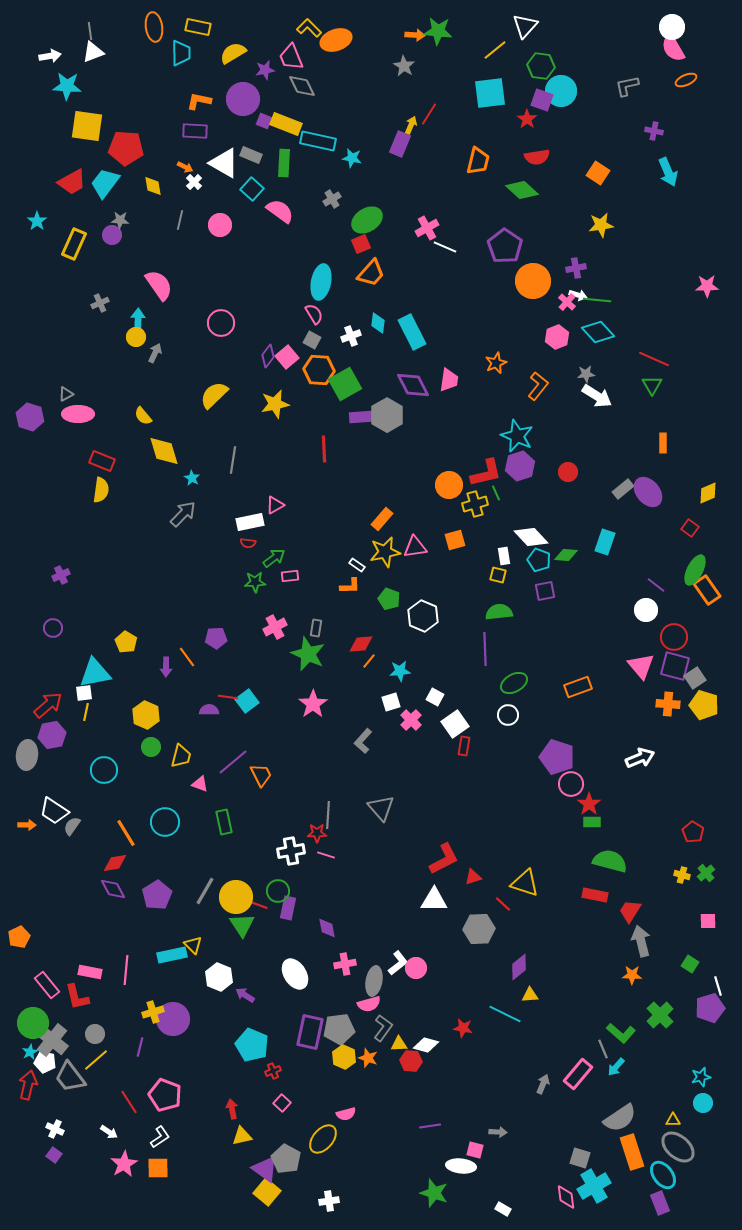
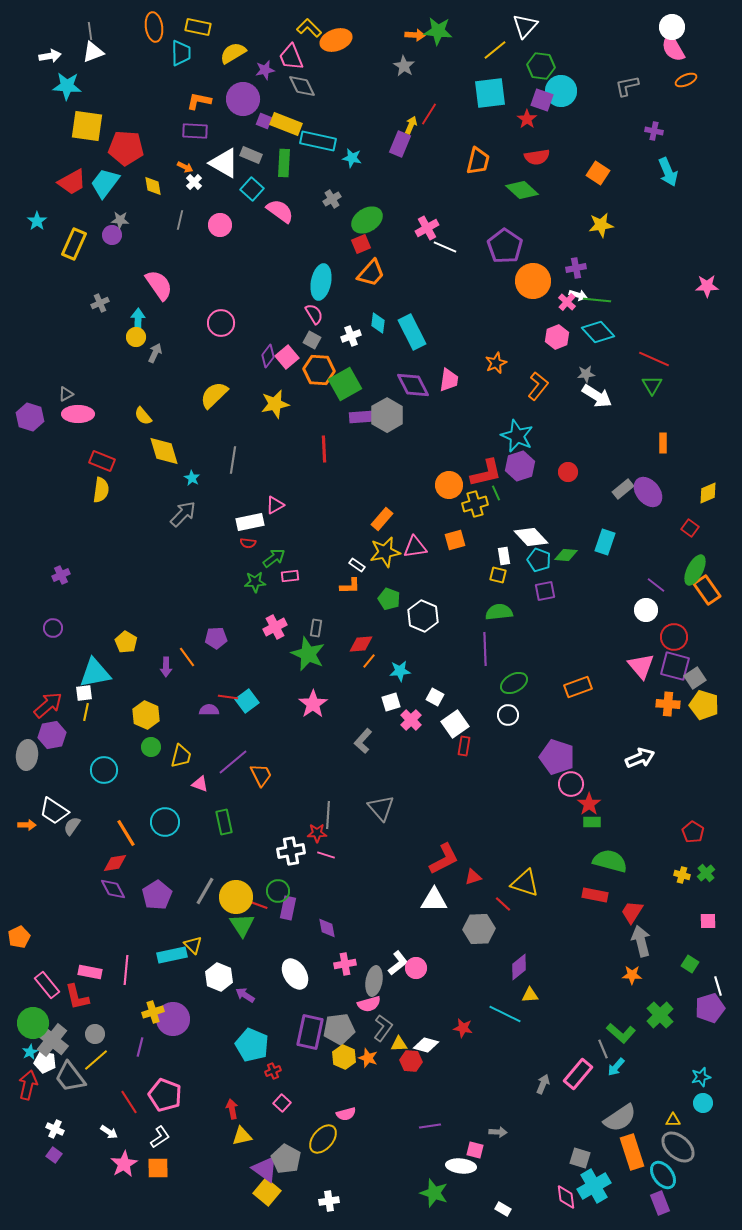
red trapezoid at (630, 911): moved 2 px right, 1 px down
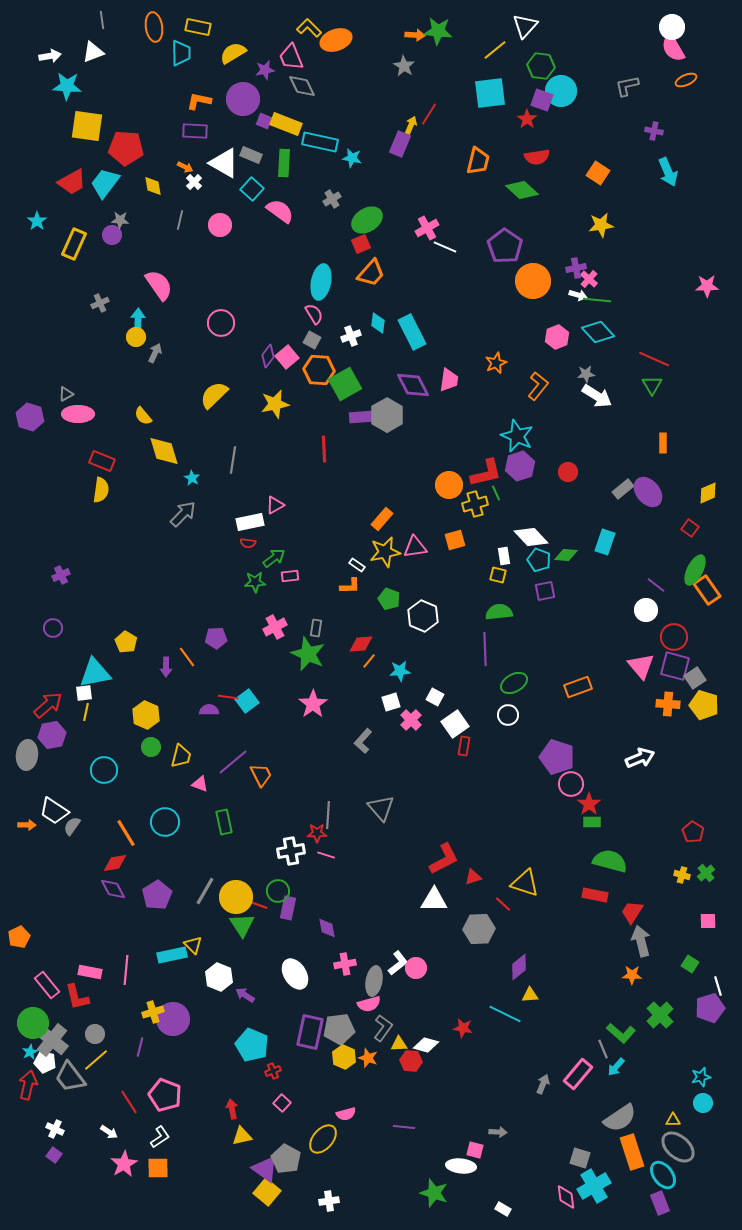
gray line at (90, 31): moved 12 px right, 11 px up
cyan rectangle at (318, 141): moved 2 px right, 1 px down
pink cross at (567, 302): moved 22 px right, 23 px up
purple line at (430, 1126): moved 26 px left, 1 px down; rotated 15 degrees clockwise
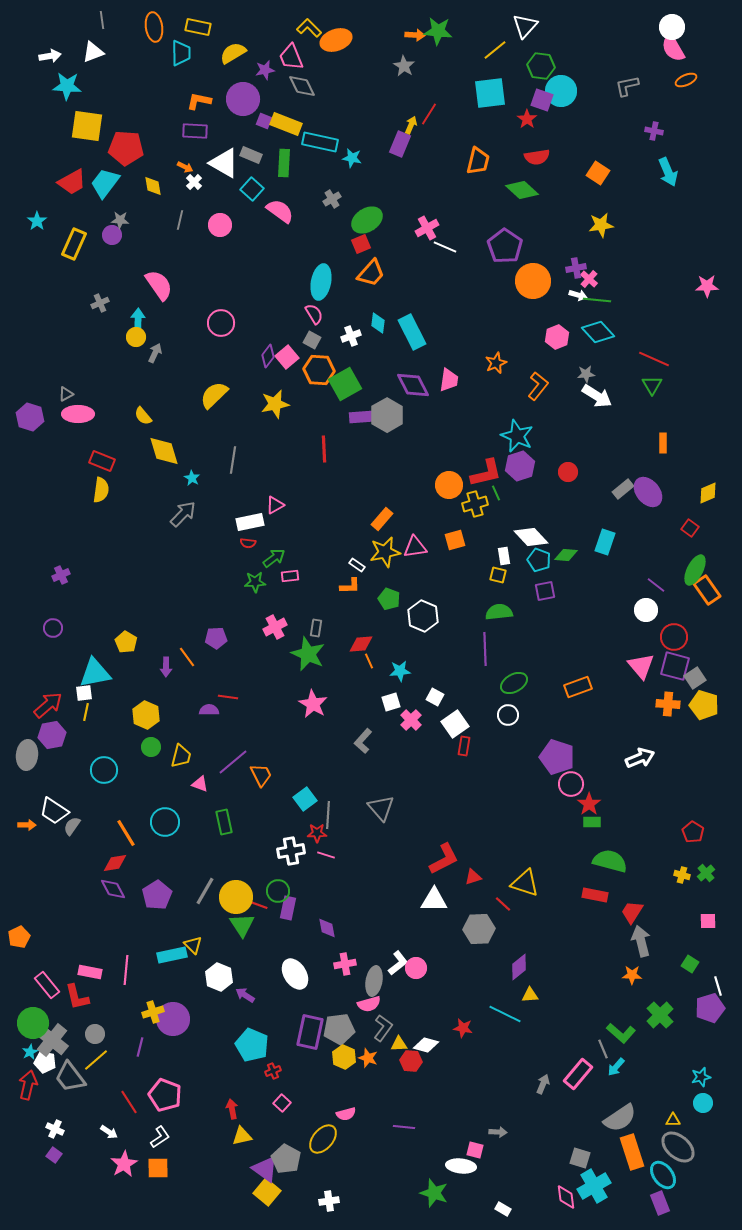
orange line at (369, 661): rotated 63 degrees counterclockwise
cyan square at (247, 701): moved 58 px right, 98 px down
pink star at (313, 704): rotated 8 degrees counterclockwise
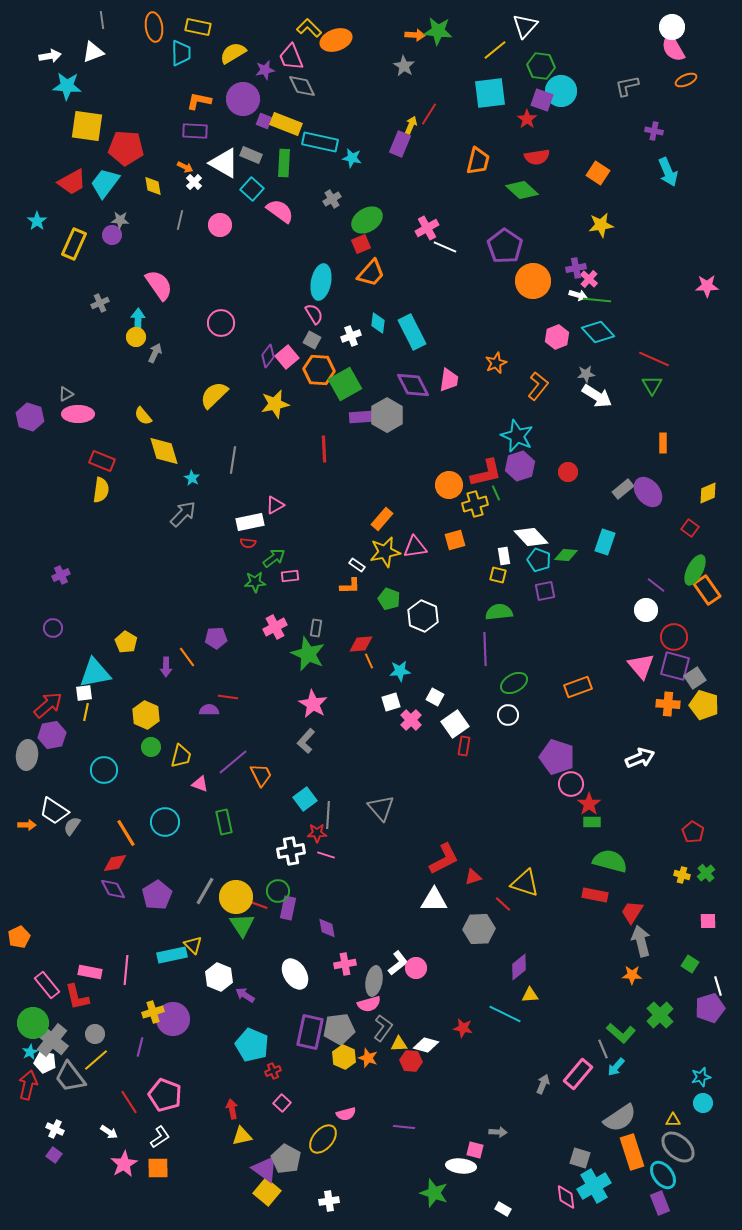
gray L-shape at (363, 741): moved 57 px left
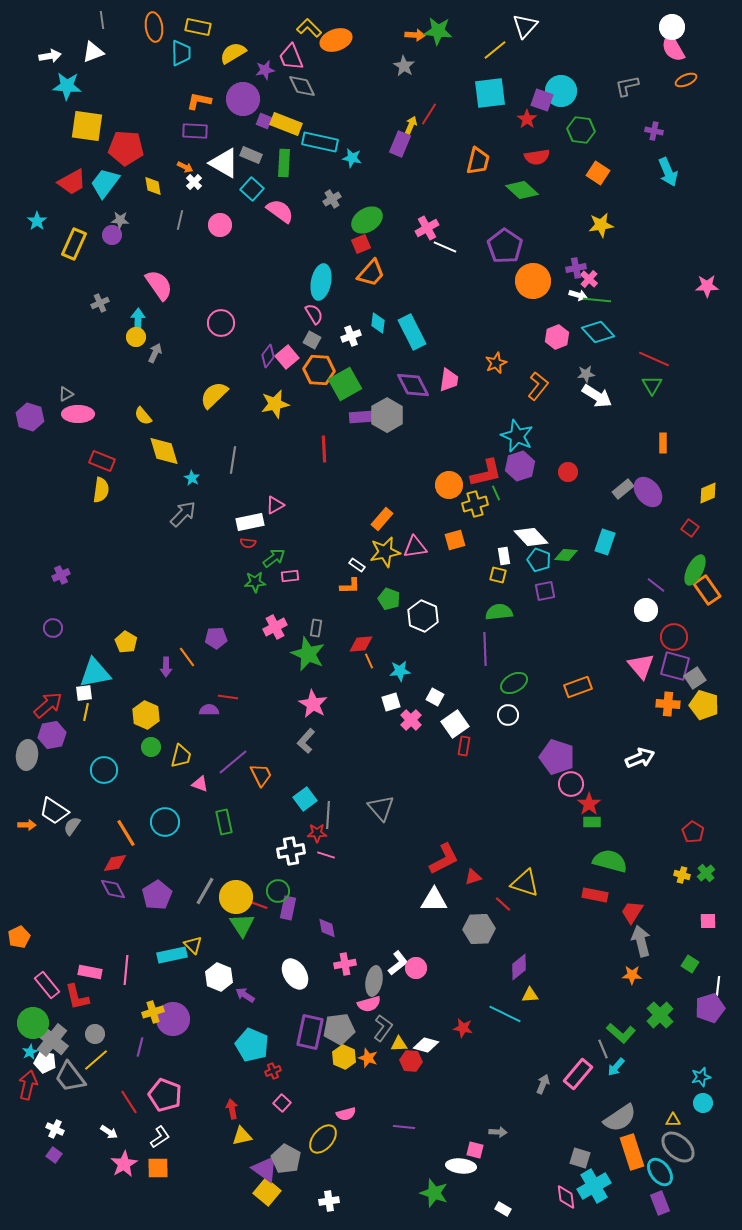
green hexagon at (541, 66): moved 40 px right, 64 px down
white line at (718, 986): rotated 24 degrees clockwise
cyan ellipse at (663, 1175): moved 3 px left, 3 px up
